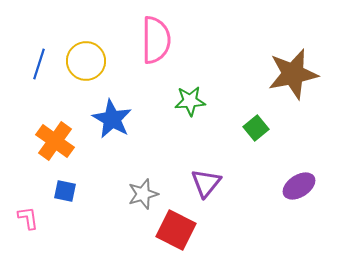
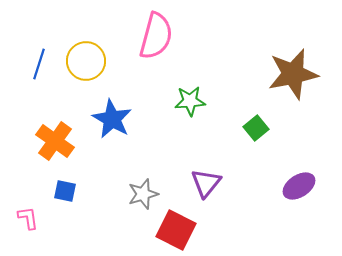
pink semicircle: moved 4 px up; rotated 15 degrees clockwise
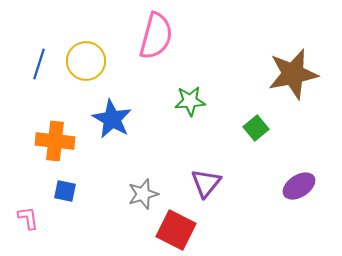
orange cross: rotated 30 degrees counterclockwise
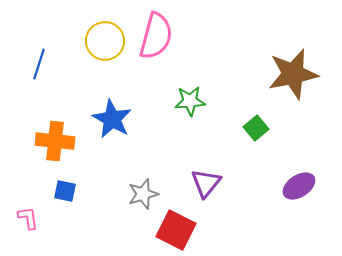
yellow circle: moved 19 px right, 20 px up
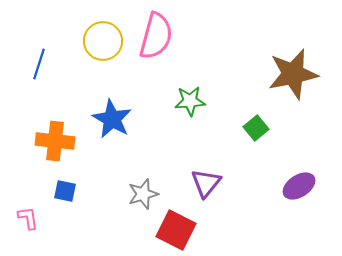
yellow circle: moved 2 px left
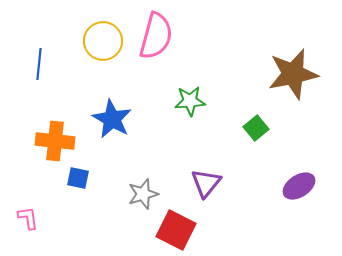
blue line: rotated 12 degrees counterclockwise
blue square: moved 13 px right, 13 px up
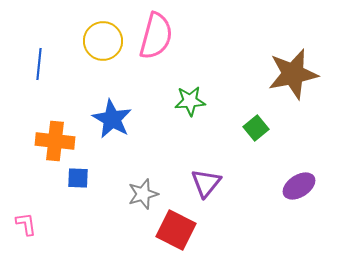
blue square: rotated 10 degrees counterclockwise
pink L-shape: moved 2 px left, 6 px down
